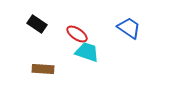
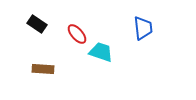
blue trapezoid: moved 14 px right; rotated 50 degrees clockwise
red ellipse: rotated 15 degrees clockwise
cyan trapezoid: moved 14 px right
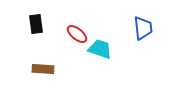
black rectangle: moved 1 px left; rotated 48 degrees clockwise
red ellipse: rotated 10 degrees counterclockwise
cyan trapezoid: moved 1 px left, 3 px up
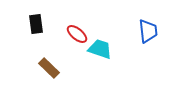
blue trapezoid: moved 5 px right, 3 px down
brown rectangle: moved 6 px right, 1 px up; rotated 40 degrees clockwise
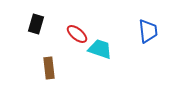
black rectangle: rotated 24 degrees clockwise
brown rectangle: rotated 40 degrees clockwise
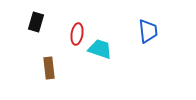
black rectangle: moved 2 px up
red ellipse: rotated 60 degrees clockwise
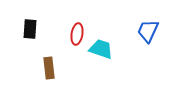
black rectangle: moved 6 px left, 7 px down; rotated 12 degrees counterclockwise
blue trapezoid: rotated 150 degrees counterclockwise
cyan trapezoid: moved 1 px right
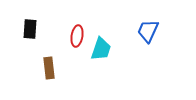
red ellipse: moved 2 px down
cyan trapezoid: rotated 90 degrees clockwise
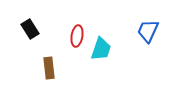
black rectangle: rotated 36 degrees counterclockwise
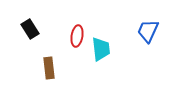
cyan trapezoid: rotated 25 degrees counterclockwise
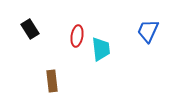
brown rectangle: moved 3 px right, 13 px down
